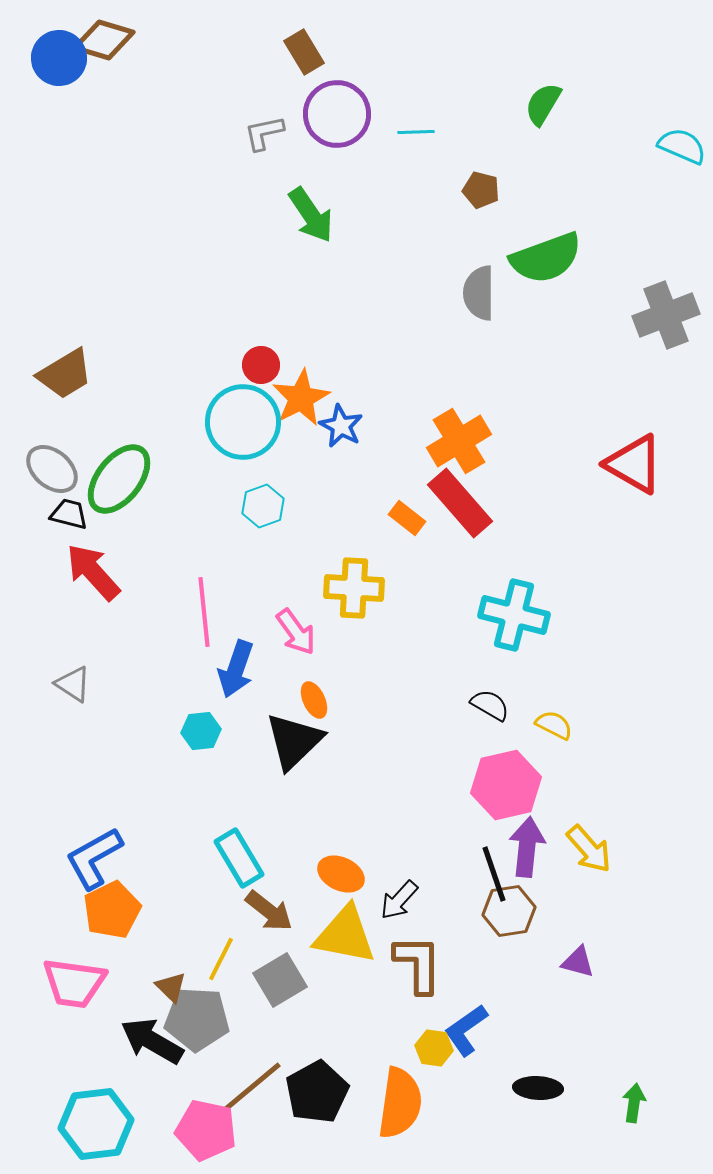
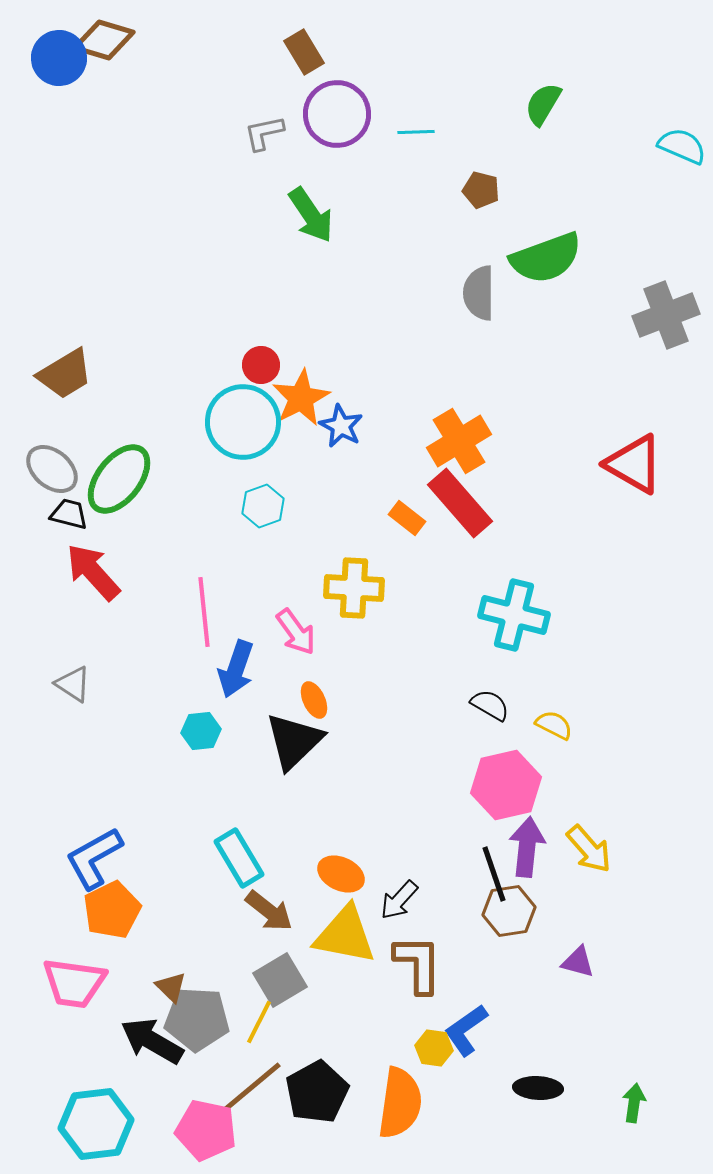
yellow line at (221, 959): moved 38 px right, 63 px down
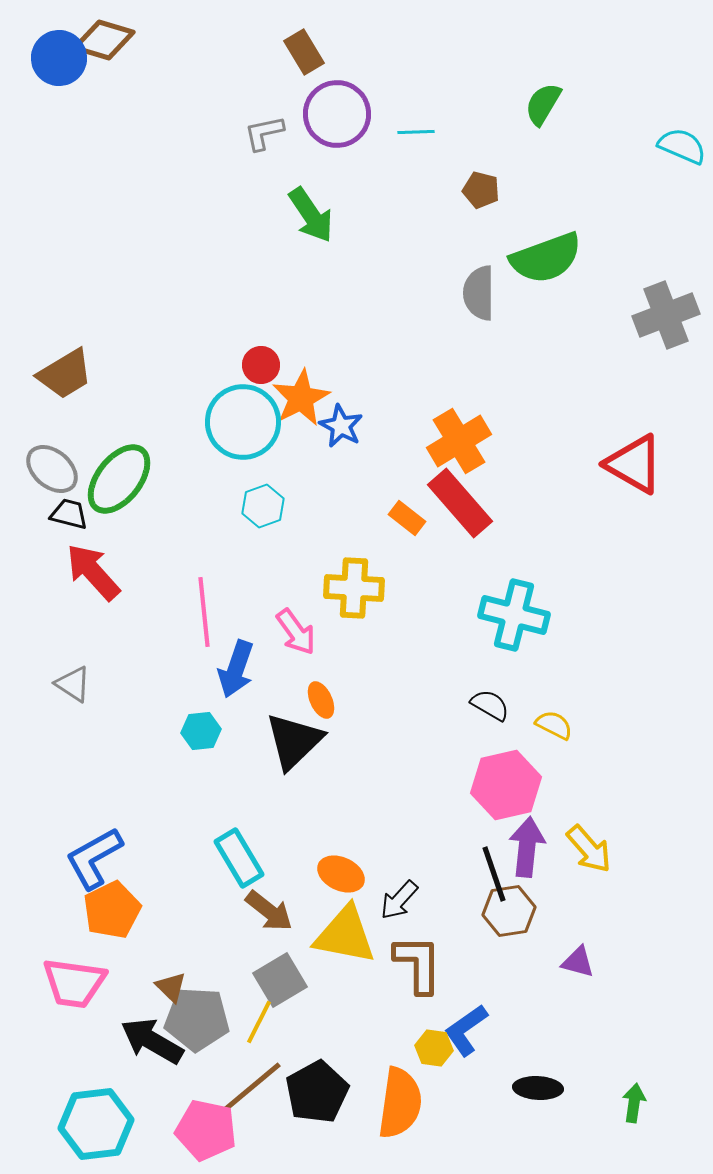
orange ellipse at (314, 700): moved 7 px right
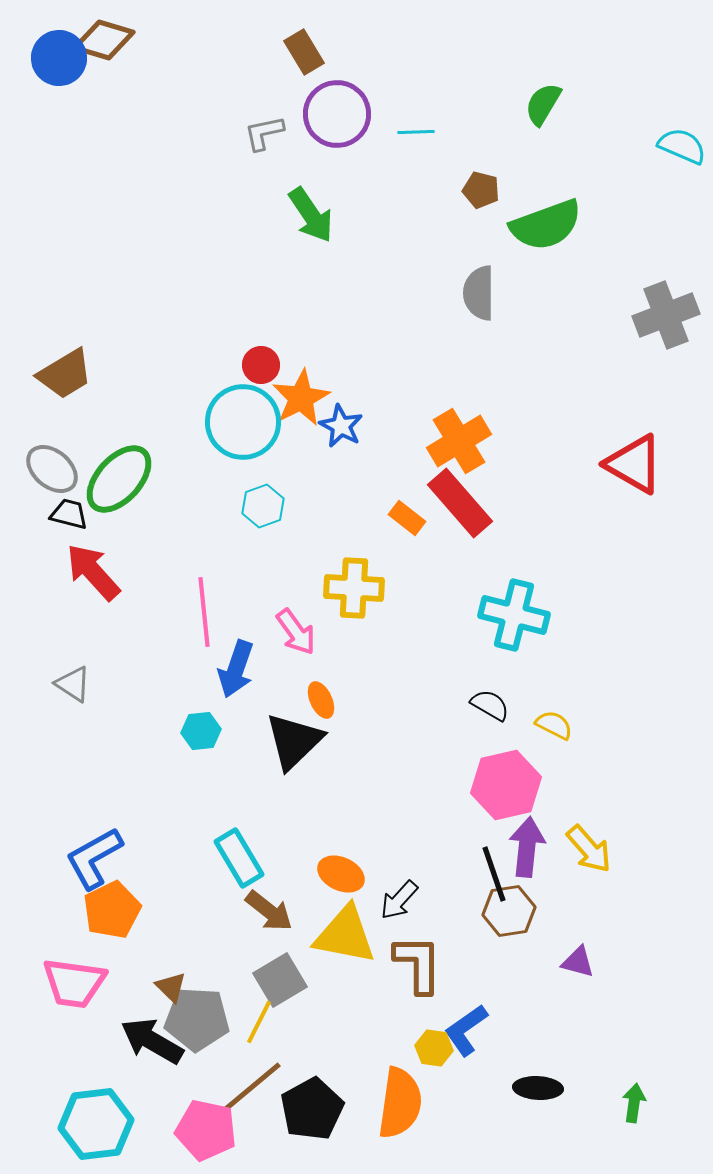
green semicircle at (546, 258): moved 33 px up
green ellipse at (119, 479): rotated 4 degrees clockwise
black pentagon at (317, 1092): moved 5 px left, 17 px down
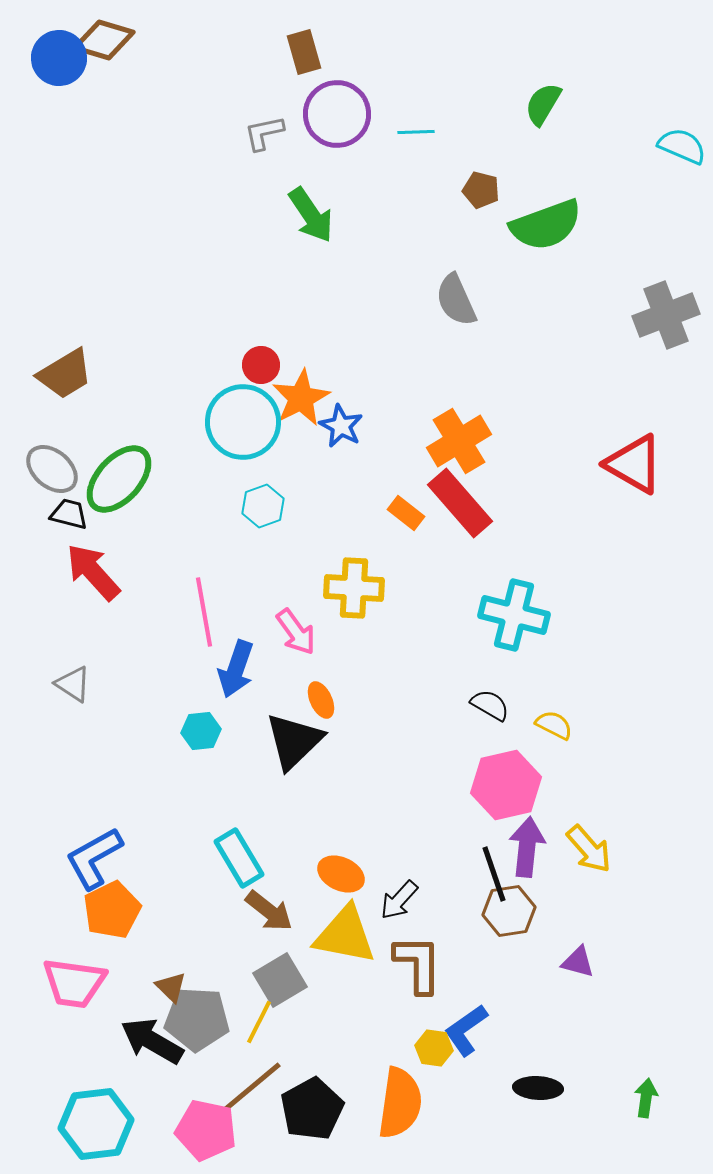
brown rectangle at (304, 52): rotated 15 degrees clockwise
gray semicircle at (479, 293): moved 23 px left, 7 px down; rotated 24 degrees counterclockwise
orange rectangle at (407, 518): moved 1 px left, 5 px up
pink line at (204, 612): rotated 4 degrees counterclockwise
green arrow at (634, 1103): moved 12 px right, 5 px up
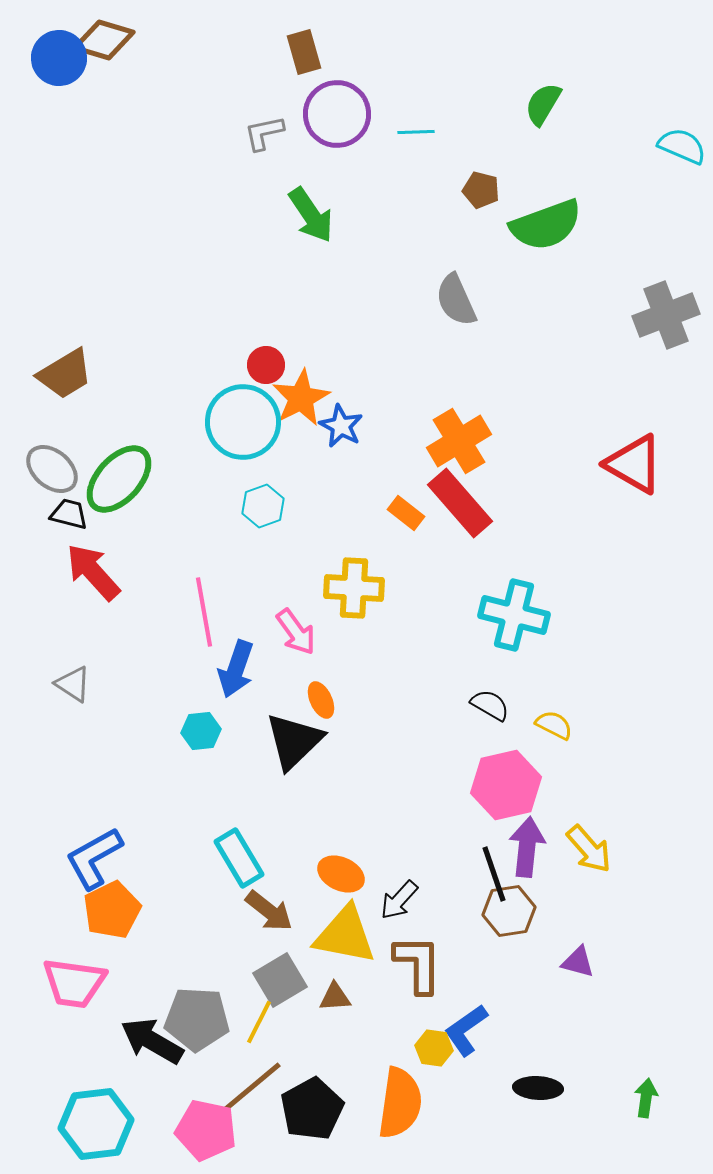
red circle at (261, 365): moved 5 px right
brown triangle at (171, 987): moved 164 px right, 10 px down; rotated 48 degrees counterclockwise
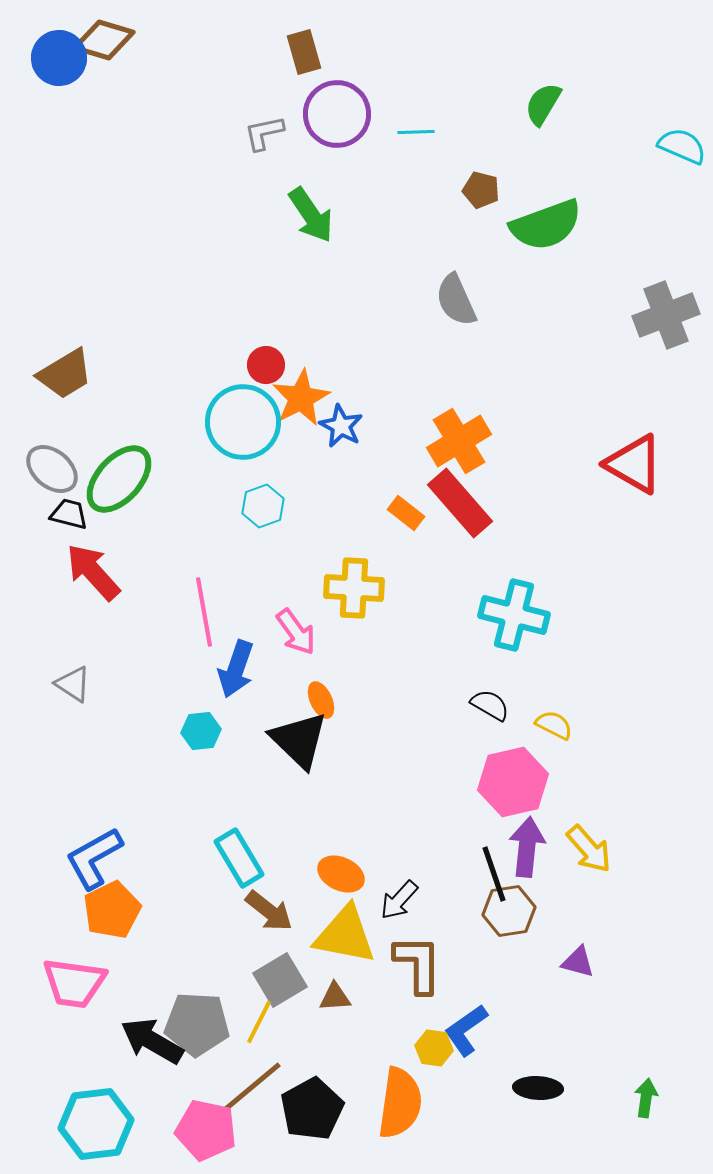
black triangle at (294, 741): moved 5 px right, 1 px up; rotated 32 degrees counterclockwise
pink hexagon at (506, 785): moved 7 px right, 3 px up
gray pentagon at (197, 1019): moved 5 px down
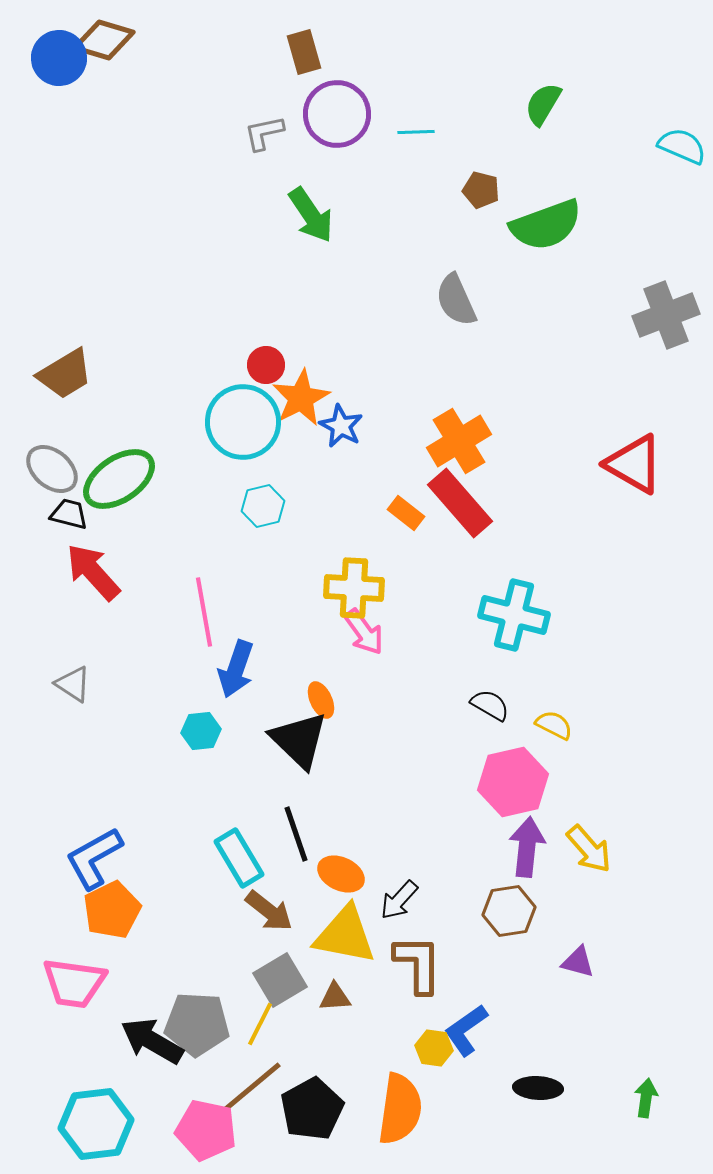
green ellipse at (119, 479): rotated 14 degrees clockwise
cyan hexagon at (263, 506): rotated 6 degrees clockwise
pink arrow at (296, 632): moved 68 px right
black line at (494, 874): moved 198 px left, 40 px up
yellow line at (259, 1022): moved 1 px right, 2 px down
orange semicircle at (400, 1103): moved 6 px down
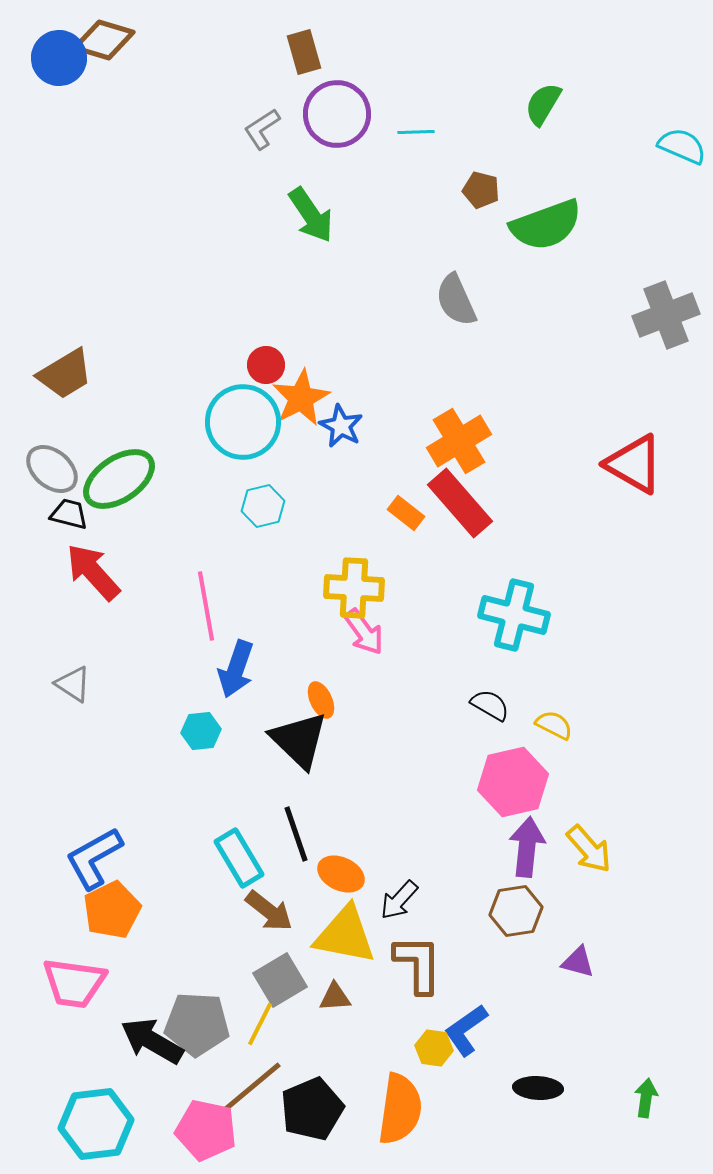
gray L-shape at (264, 133): moved 2 px left, 4 px up; rotated 21 degrees counterclockwise
pink line at (204, 612): moved 2 px right, 6 px up
brown hexagon at (509, 911): moved 7 px right
black pentagon at (312, 1109): rotated 6 degrees clockwise
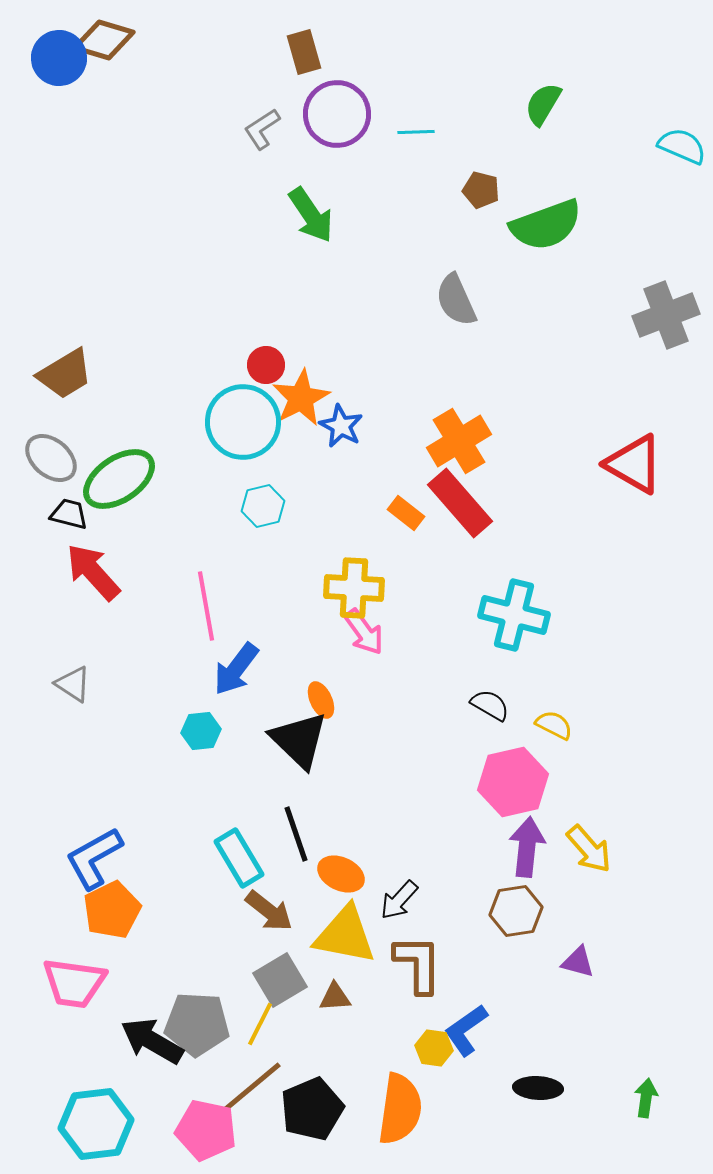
gray ellipse at (52, 469): moved 1 px left, 11 px up
blue arrow at (236, 669): rotated 18 degrees clockwise
